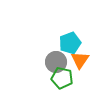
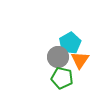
cyan pentagon: rotated 10 degrees counterclockwise
gray circle: moved 2 px right, 5 px up
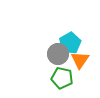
gray circle: moved 3 px up
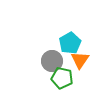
gray circle: moved 6 px left, 7 px down
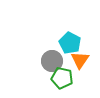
cyan pentagon: rotated 15 degrees counterclockwise
